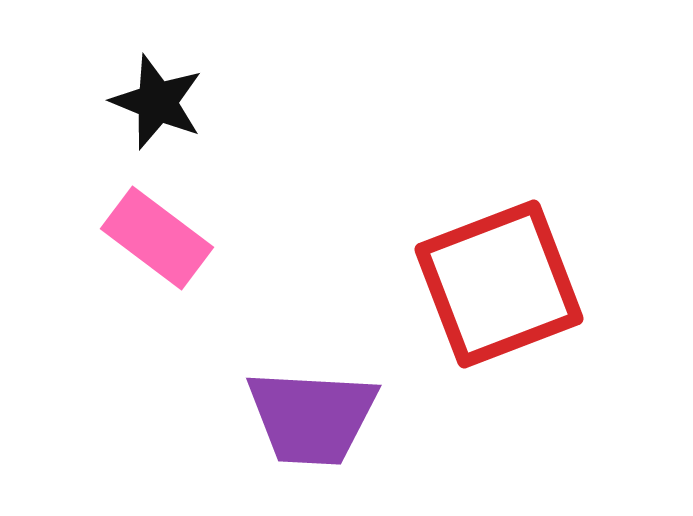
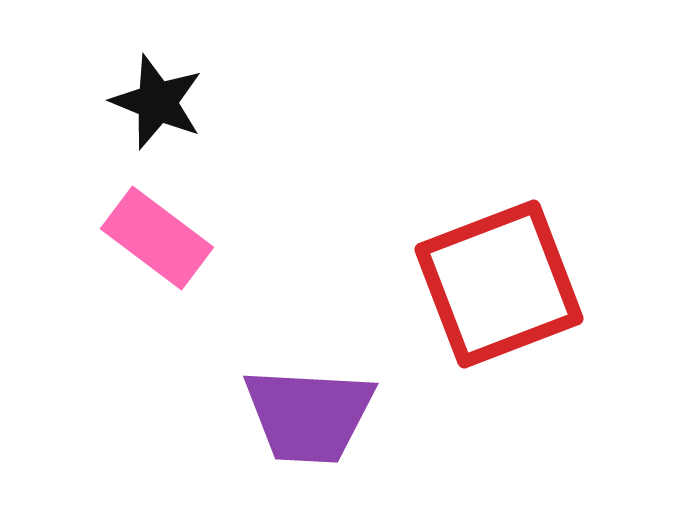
purple trapezoid: moved 3 px left, 2 px up
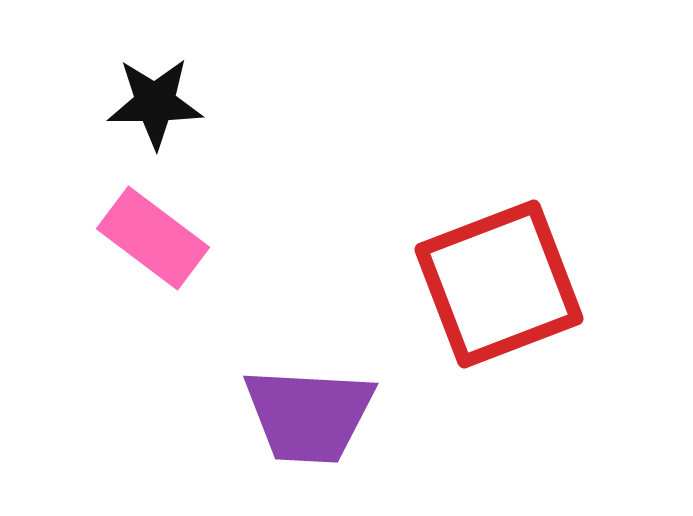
black star: moved 2 px left, 1 px down; rotated 22 degrees counterclockwise
pink rectangle: moved 4 px left
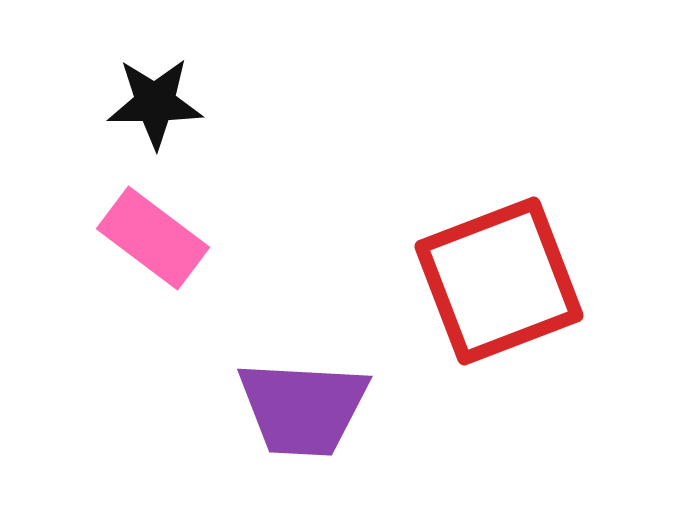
red square: moved 3 px up
purple trapezoid: moved 6 px left, 7 px up
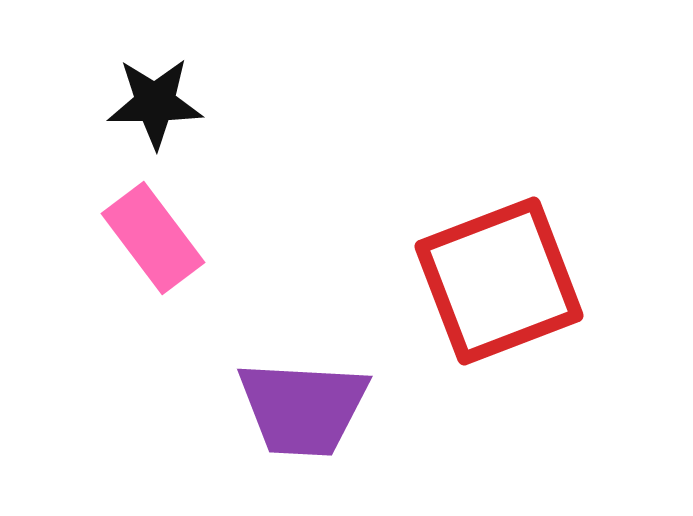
pink rectangle: rotated 16 degrees clockwise
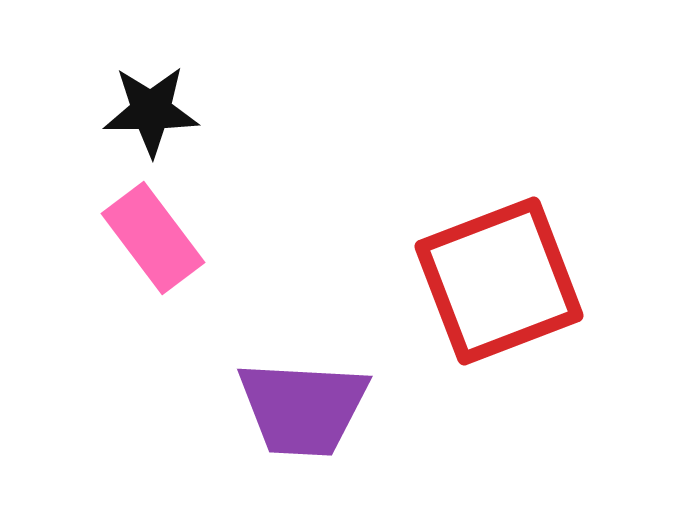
black star: moved 4 px left, 8 px down
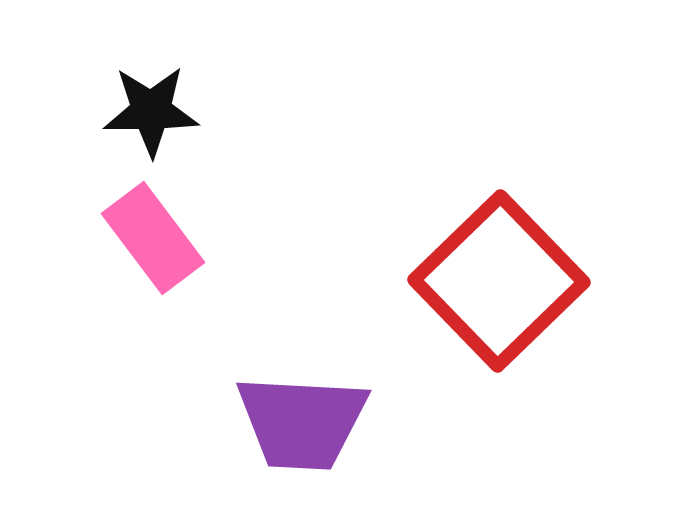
red square: rotated 23 degrees counterclockwise
purple trapezoid: moved 1 px left, 14 px down
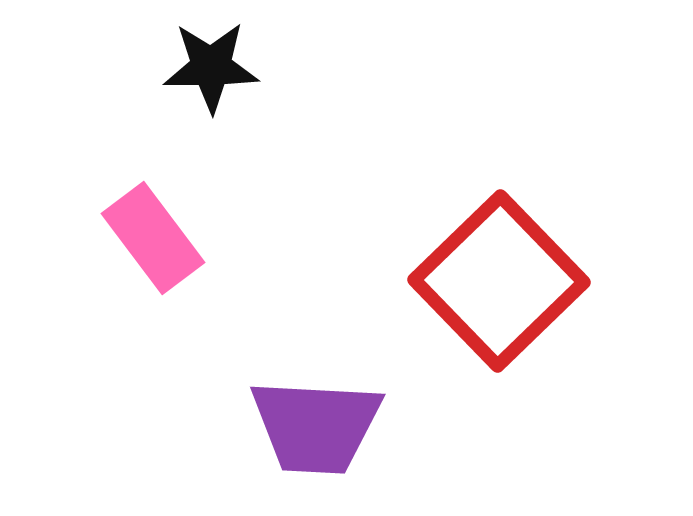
black star: moved 60 px right, 44 px up
purple trapezoid: moved 14 px right, 4 px down
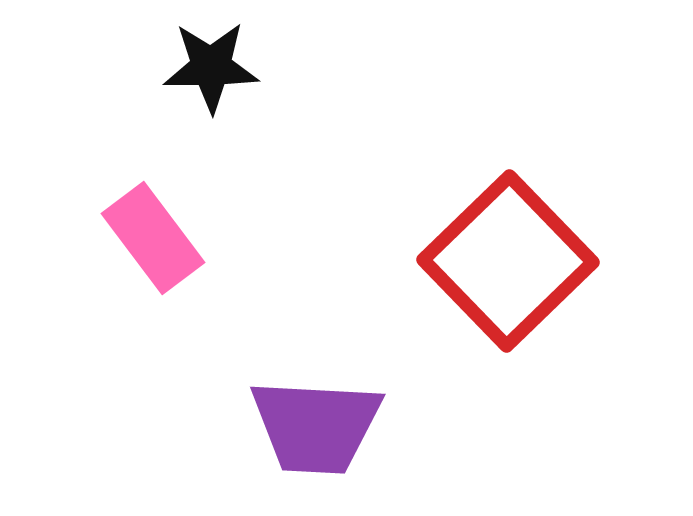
red square: moved 9 px right, 20 px up
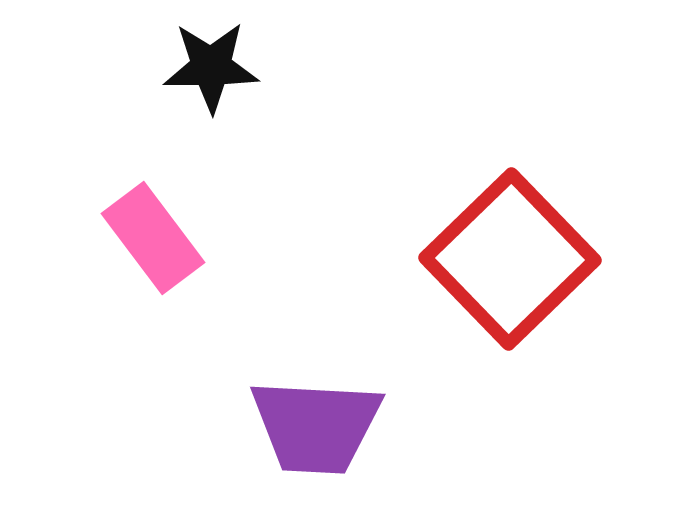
red square: moved 2 px right, 2 px up
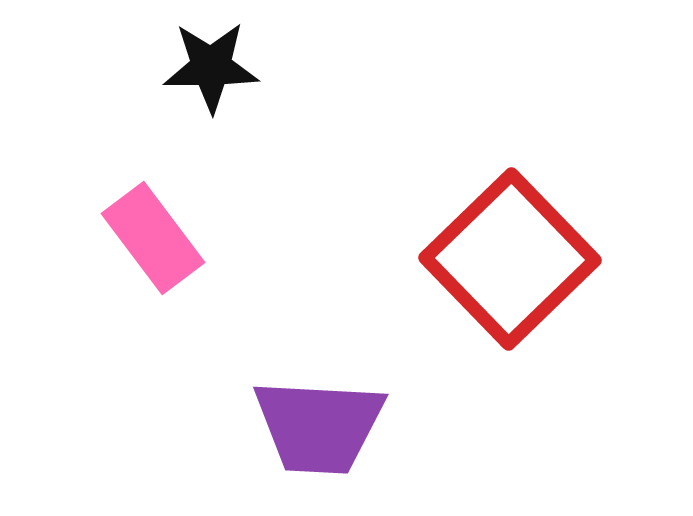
purple trapezoid: moved 3 px right
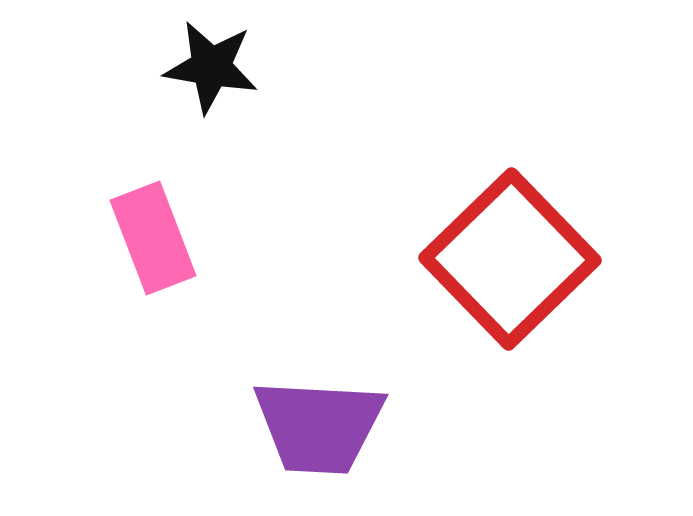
black star: rotated 10 degrees clockwise
pink rectangle: rotated 16 degrees clockwise
